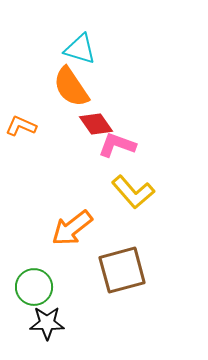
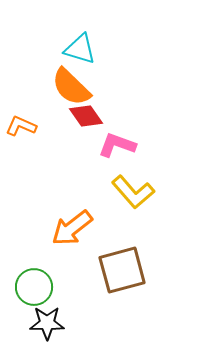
orange semicircle: rotated 12 degrees counterclockwise
red diamond: moved 10 px left, 8 px up
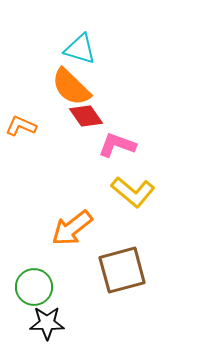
yellow L-shape: rotated 9 degrees counterclockwise
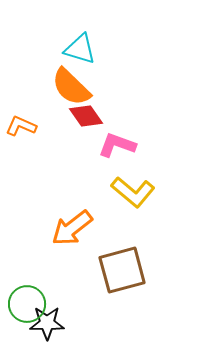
green circle: moved 7 px left, 17 px down
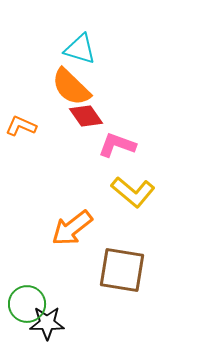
brown square: rotated 24 degrees clockwise
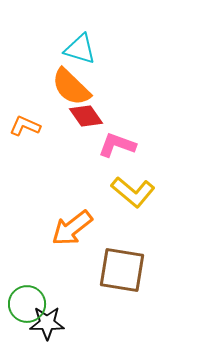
orange L-shape: moved 4 px right
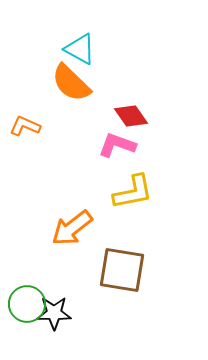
cyan triangle: rotated 12 degrees clockwise
orange semicircle: moved 4 px up
red diamond: moved 45 px right
yellow L-shape: rotated 51 degrees counterclockwise
black star: moved 7 px right, 10 px up
